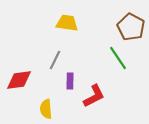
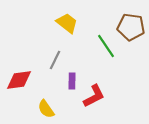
yellow trapezoid: rotated 30 degrees clockwise
brown pentagon: rotated 20 degrees counterclockwise
green line: moved 12 px left, 12 px up
purple rectangle: moved 2 px right
yellow semicircle: rotated 30 degrees counterclockwise
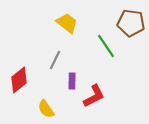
brown pentagon: moved 4 px up
red diamond: rotated 32 degrees counterclockwise
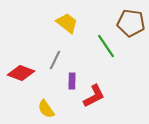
red diamond: moved 2 px right, 7 px up; rotated 60 degrees clockwise
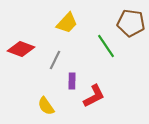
yellow trapezoid: rotated 95 degrees clockwise
red diamond: moved 24 px up
yellow semicircle: moved 3 px up
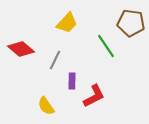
red diamond: rotated 20 degrees clockwise
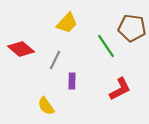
brown pentagon: moved 1 px right, 5 px down
red L-shape: moved 26 px right, 7 px up
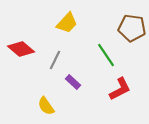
green line: moved 9 px down
purple rectangle: moved 1 px right, 1 px down; rotated 49 degrees counterclockwise
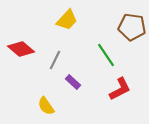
yellow trapezoid: moved 3 px up
brown pentagon: moved 1 px up
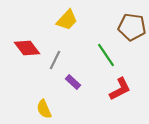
red diamond: moved 6 px right, 1 px up; rotated 12 degrees clockwise
yellow semicircle: moved 2 px left, 3 px down; rotated 12 degrees clockwise
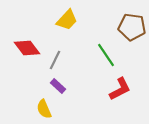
purple rectangle: moved 15 px left, 4 px down
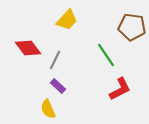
red diamond: moved 1 px right
yellow semicircle: moved 4 px right
